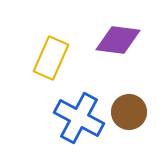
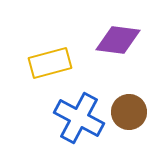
yellow rectangle: moved 1 px left, 5 px down; rotated 51 degrees clockwise
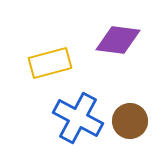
brown circle: moved 1 px right, 9 px down
blue cross: moved 1 px left
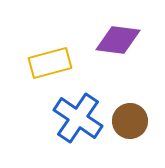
blue cross: rotated 6 degrees clockwise
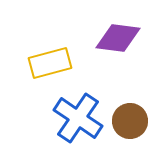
purple diamond: moved 2 px up
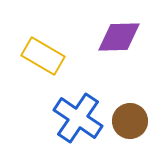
purple diamond: moved 1 px right, 1 px up; rotated 9 degrees counterclockwise
yellow rectangle: moved 7 px left, 7 px up; rotated 45 degrees clockwise
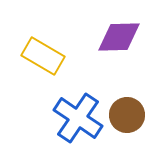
brown circle: moved 3 px left, 6 px up
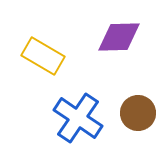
brown circle: moved 11 px right, 2 px up
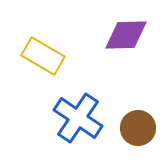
purple diamond: moved 7 px right, 2 px up
brown circle: moved 15 px down
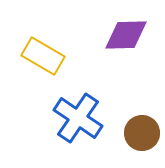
brown circle: moved 4 px right, 5 px down
